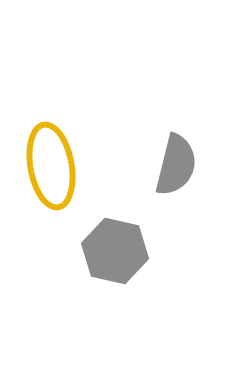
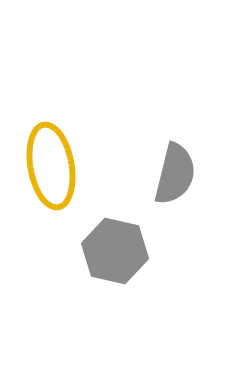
gray semicircle: moved 1 px left, 9 px down
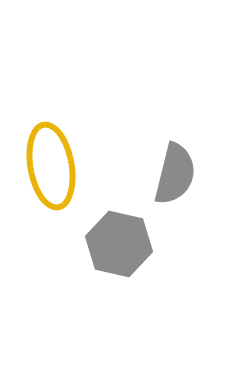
gray hexagon: moved 4 px right, 7 px up
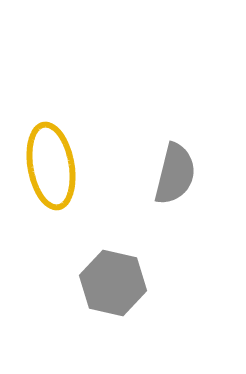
gray hexagon: moved 6 px left, 39 px down
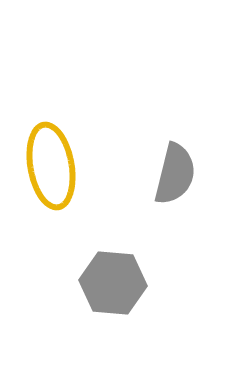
gray hexagon: rotated 8 degrees counterclockwise
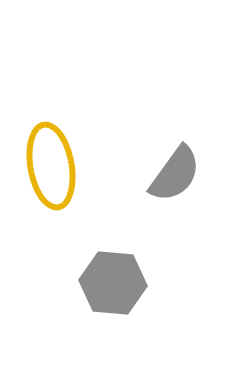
gray semicircle: rotated 22 degrees clockwise
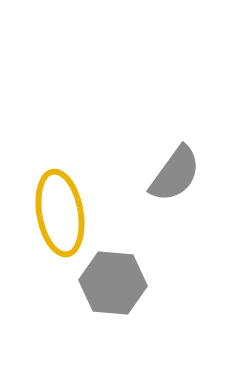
yellow ellipse: moved 9 px right, 47 px down
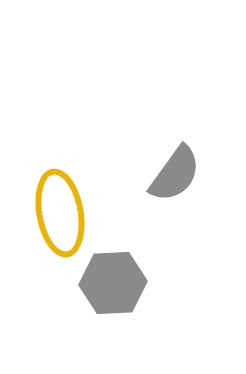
gray hexagon: rotated 8 degrees counterclockwise
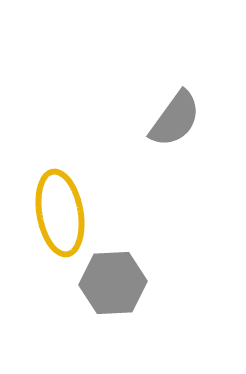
gray semicircle: moved 55 px up
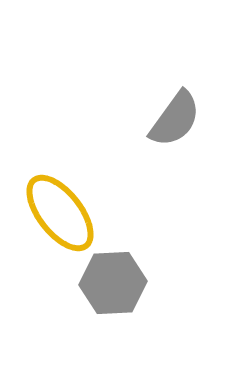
yellow ellipse: rotated 28 degrees counterclockwise
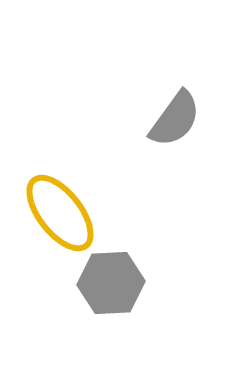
gray hexagon: moved 2 px left
